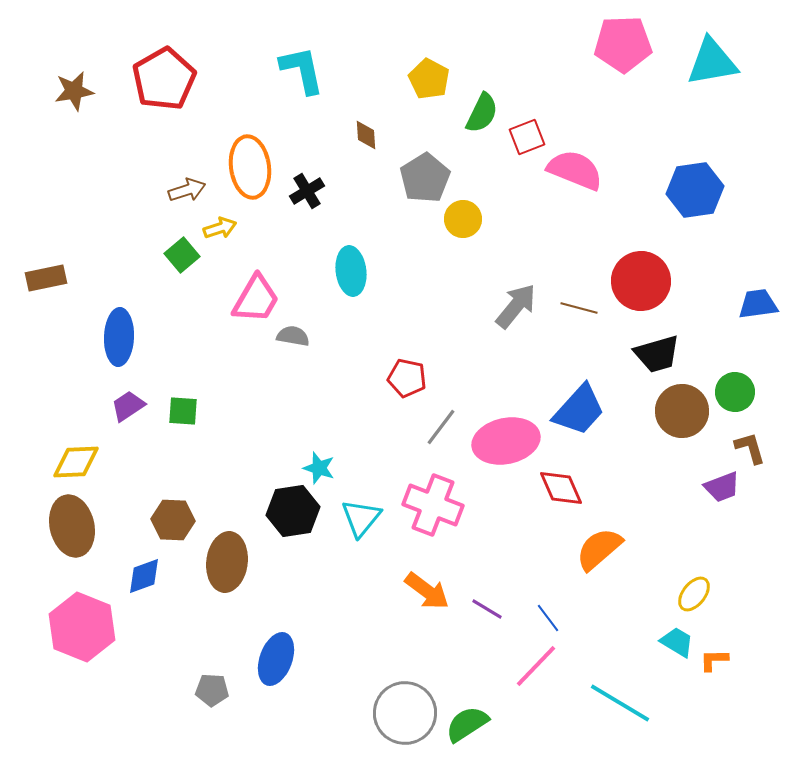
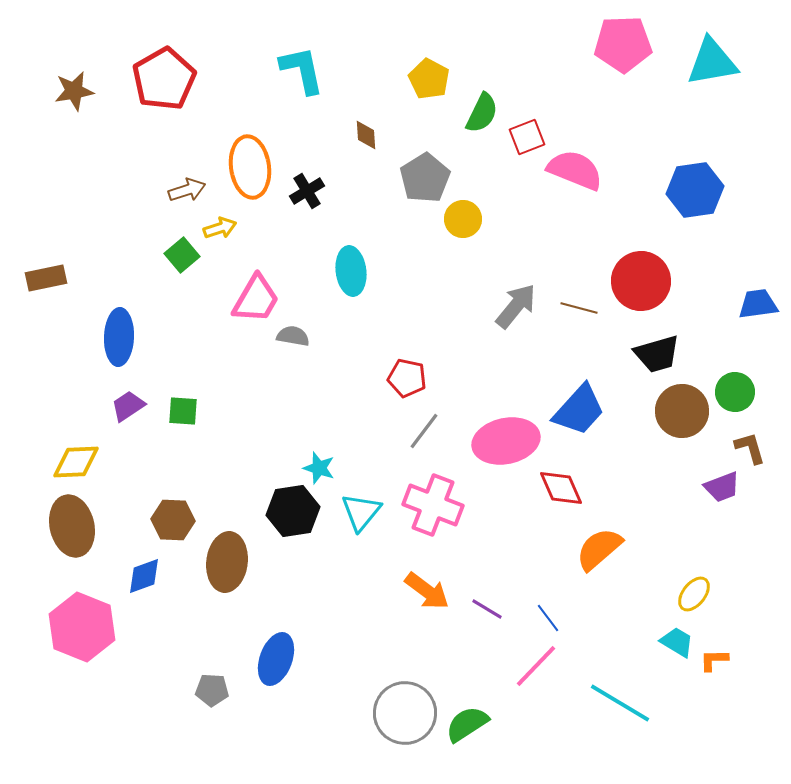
gray line at (441, 427): moved 17 px left, 4 px down
cyan triangle at (361, 518): moved 6 px up
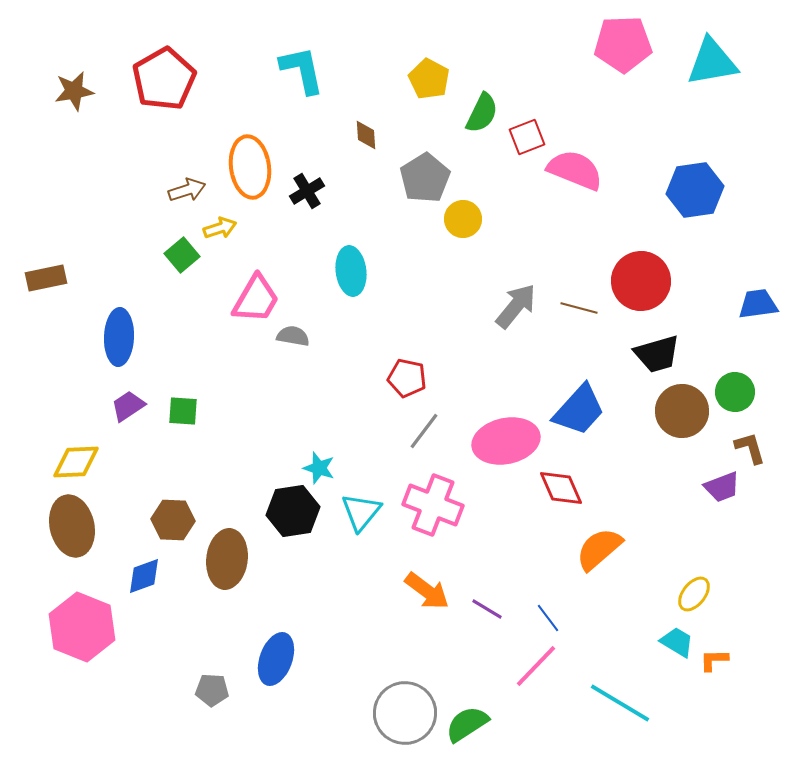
brown ellipse at (227, 562): moved 3 px up
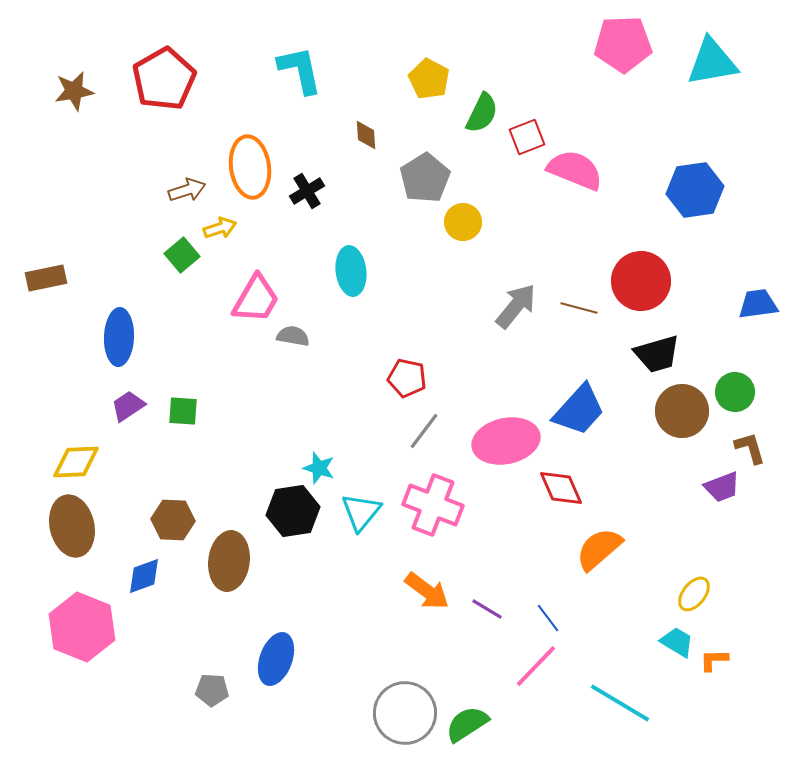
cyan L-shape at (302, 70): moved 2 px left
yellow circle at (463, 219): moved 3 px down
brown ellipse at (227, 559): moved 2 px right, 2 px down
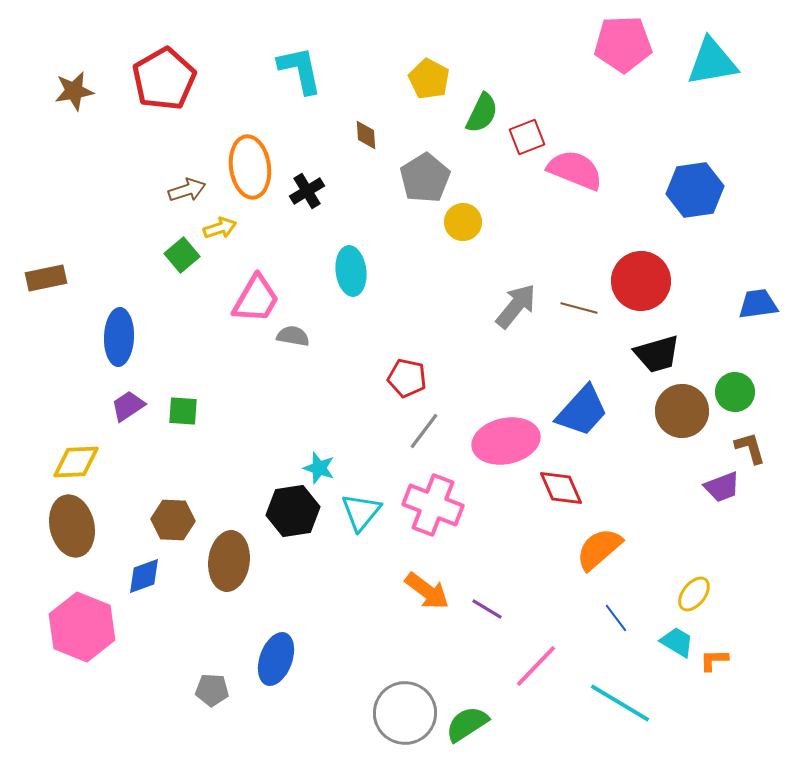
blue trapezoid at (579, 410): moved 3 px right, 1 px down
blue line at (548, 618): moved 68 px right
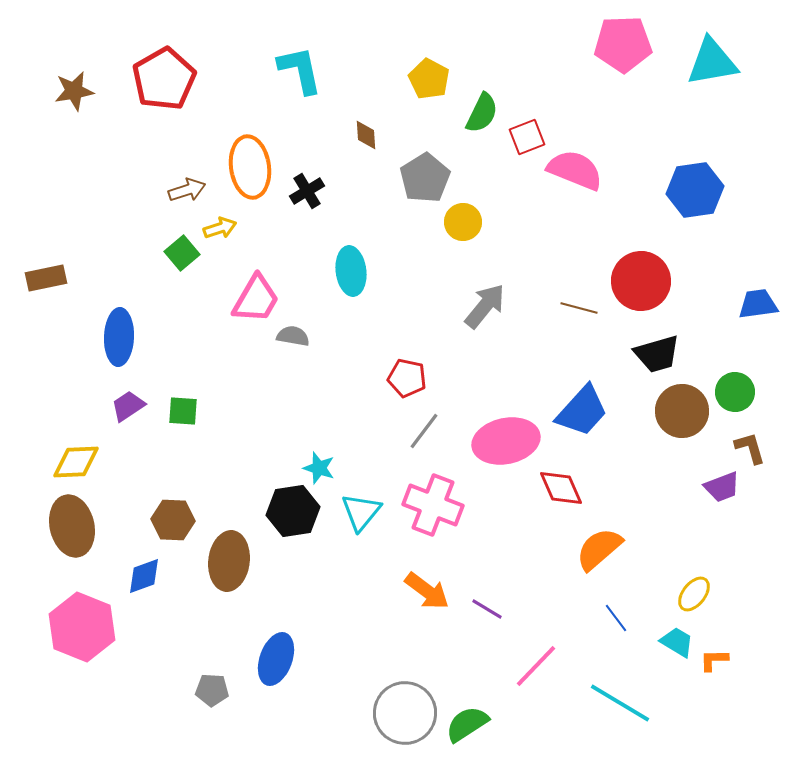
green square at (182, 255): moved 2 px up
gray arrow at (516, 306): moved 31 px left
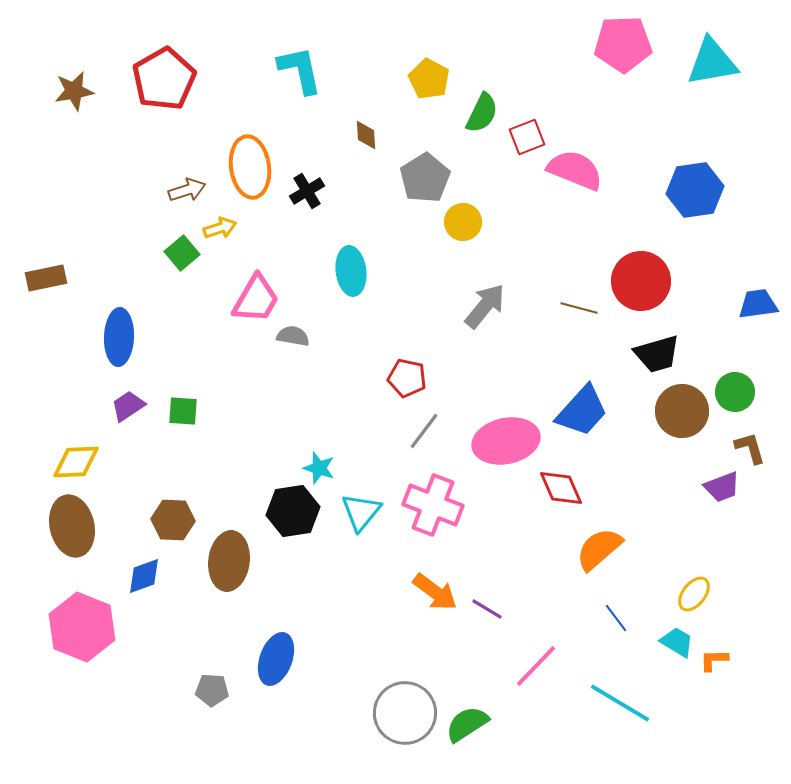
orange arrow at (427, 591): moved 8 px right, 1 px down
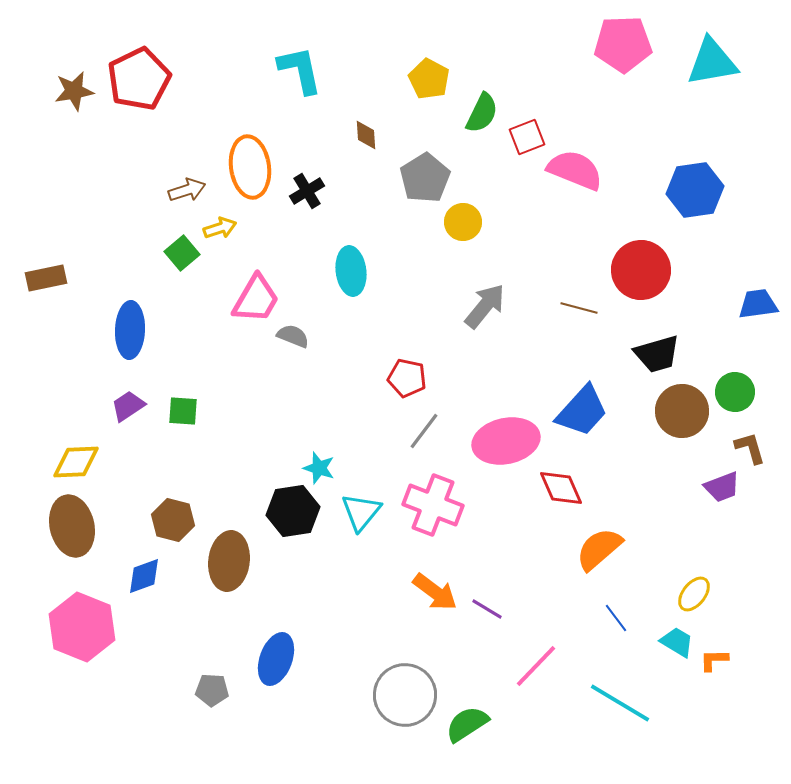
red pentagon at (164, 79): moved 25 px left; rotated 4 degrees clockwise
red circle at (641, 281): moved 11 px up
gray semicircle at (293, 336): rotated 12 degrees clockwise
blue ellipse at (119, 337): moved 11 px right, 7 px up
brown hexagon at (173, 520): rotated 12 degrees clockwise
gray circle at (405, 713): moved 18 px up
